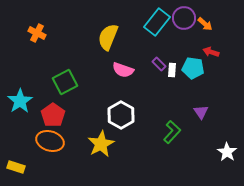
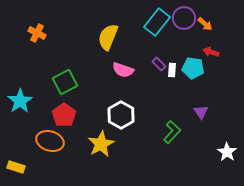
red pentagon: moved 11 px right
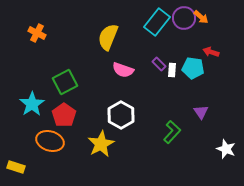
orange arrow: moved 4 px left, 7 px up
cyan star: moved 12 px right, 3 px down
white star: moved 1 px left, 3 px up; rotated 12 degrees counterclockwise
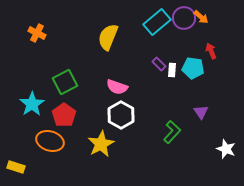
cyan rectangle: rotated 12 degrees clockwise
red arrow: moved 1 px up; rotated 49 degrees clockwise
pink semicircle: moved 6 px left, 17 px down
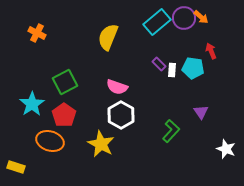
green L-shape: moved 1 px left, 1 px up
yellow star: rotated 16 degrees counterclockwise
